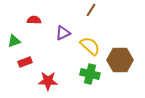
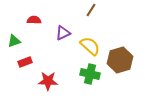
brown hexagon: rotated 15 degrees counterclockwise
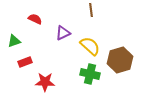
brown line: rotated 40 degrees counterclockwise
red semicircle: moved 1 px right, 1 px up; rotated 24 degrees clockwise
red star: moved 3 px left, 1 px down
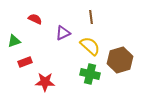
brown line: moved 7 px down
